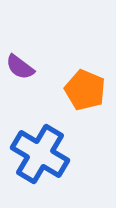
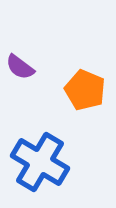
blue cross: moved 8 px down
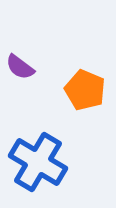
blue cross: moved 2 px left
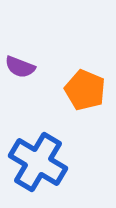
purple semicircle: rotated 16 degrees counterclockwise
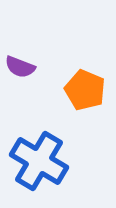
blue cross: moved 1 px right, 1 px up
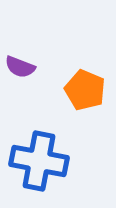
blue cross: rotated 20 degrees counterclockwise
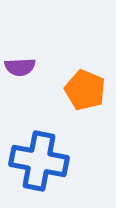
purple semicircle: rotated 24 degrees counterclockwise
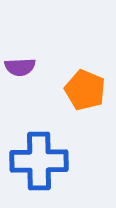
blue cross: rotated 12 degrees counterclockwise
